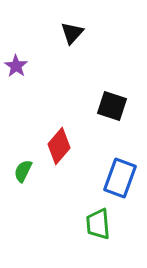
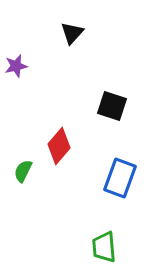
purple star: rotated 25 degrees clockwise
green trapezoid: moved 6 px right, 23 px down
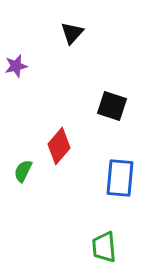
blue rectangle: rotated 15 degrees counterclockwise
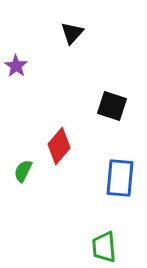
purple star: rotated 25 degrees counterclockwise
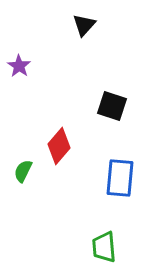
black triangle: moved 12 px right, 8 px up
purple star: moved 3 px right
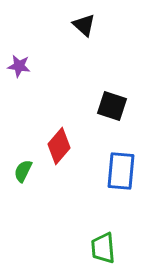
black triangle: rotated 30 degrees counterclockwise
purple star: rotated 25 degrees counterclockwise
blue rectangle: moved 1 px right, 7 px up
green trapezoid: moved 1 px left, 1 px down
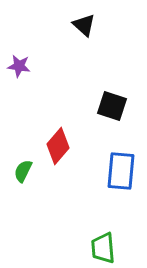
red diamond: moved 1 px left
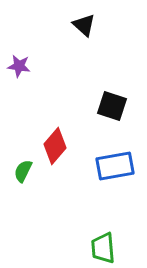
red diamond: moved 3 px left
blue rectangle: moved 6 px left, 5 px up; rotated 75 degrees clockwise
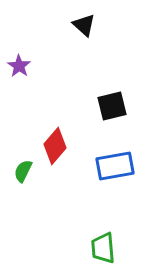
purple star: rotated 25 degrees clockwise
black square: rotated 32 degrees counterclockwise
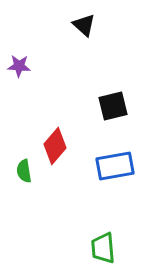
purple star: rotated 30 degrees counterclockwise
black square: moved 1 px right
green semicircle: moved 1 px right; rotated 35 degrees counterclockwise
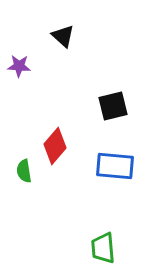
black triangle: moved 21 px left, 11 px down
blue rectangle: rotated 15 degrees clockwise
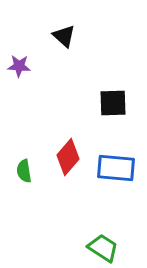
black triangle: moved 1 px right
black square: moved 3 px up; rotated 12 degrees clockwise
red diamond: moved 13 px right, 11 px down
blue rectangle: moved 1 px right, 2 px down
green trapezoid: rotated 128 degrees clockwise
